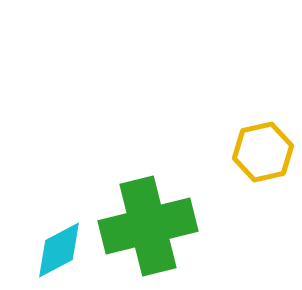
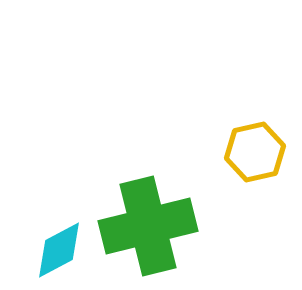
yellow hexagon: moved 8 px left
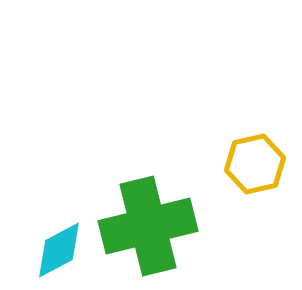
yellow hexagon: moved 12 px down
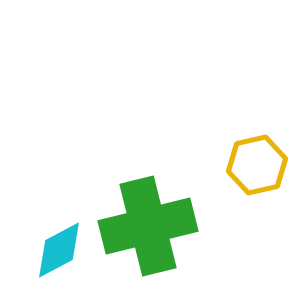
yellow hexagon: moved 2 px right, 1 px down
